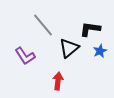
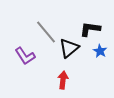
gray line: moved 3 px right, 7 px down
blue star: rotated 16 degrees counterclockwise
red arrow: moved 5 px right, 1 px up
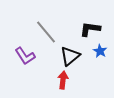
black triangle: moved 1 px right, 8 px down
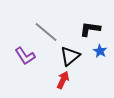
gray line: rotated 10 degrees counterclockwise
red arrow: rotated 18 degrees clockwise
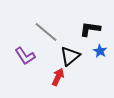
red arrow: moved 5 px left, 3 px up
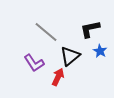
black L-shape: rotated 20 degrees counterclockwise
purple L-shape: moved 9 px right, 7 px down
